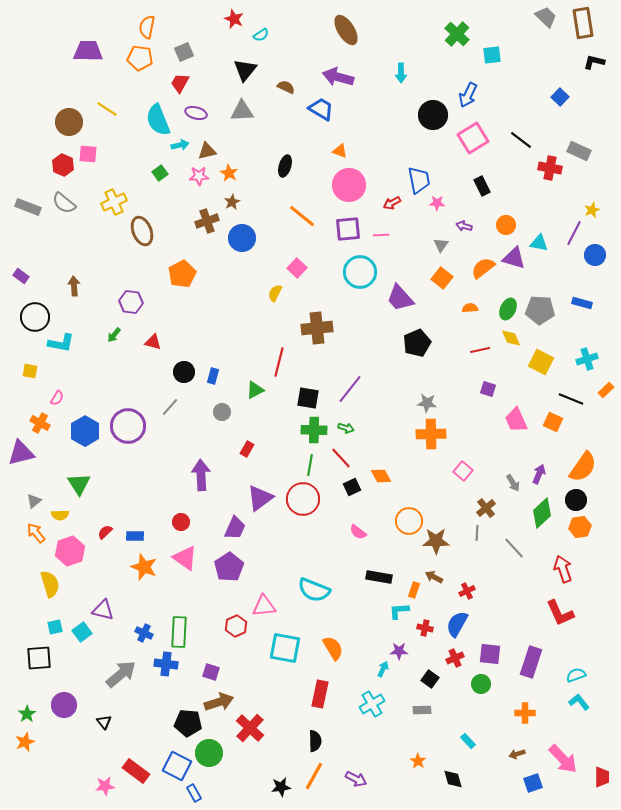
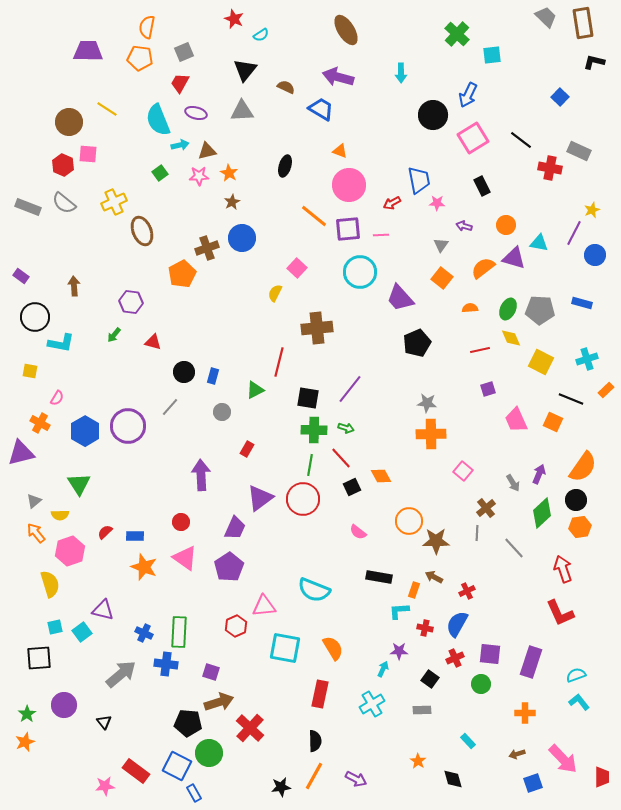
orange line at (302, 216): moved 12 px right
brown cross at (207, 221): moved 27 px down
purple square at (488, 389): rotated 35 degrees counterclockwise
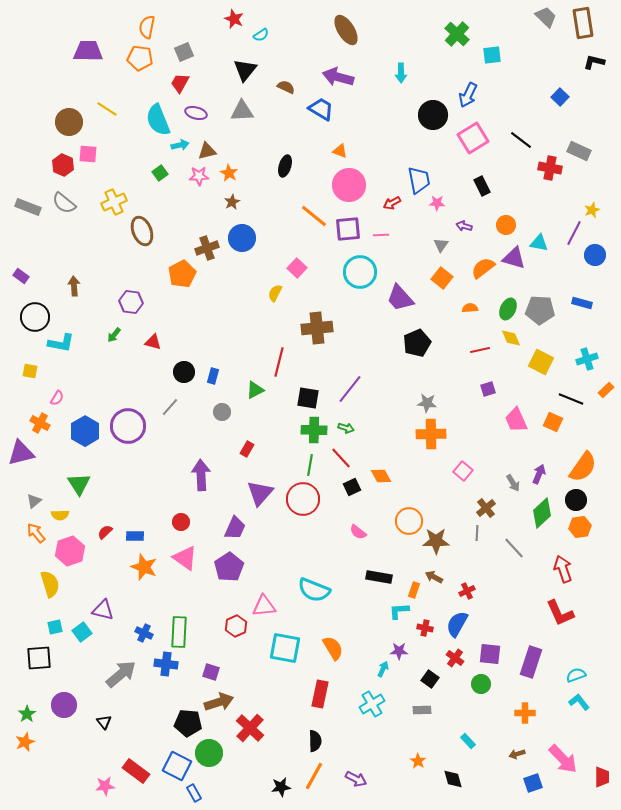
purple triangle at (260, 498): moved 5 px up; rotated 12 degrees counterclockwise
red cross at (455, 658): rotated 30 degrees counterclockwise
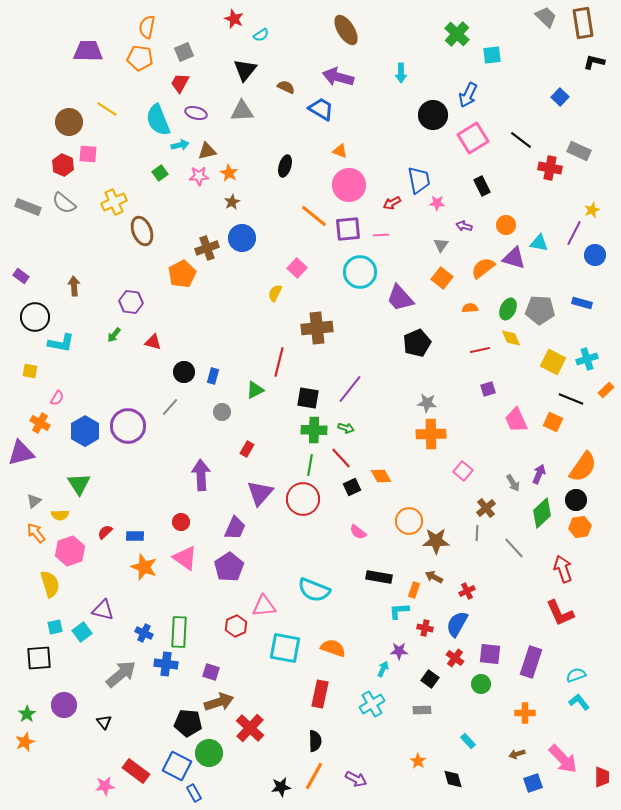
yellow square at (541, 362): moved 12 px right
orange semicircle at (333, 648): rotated 40 degrees counterclockwise
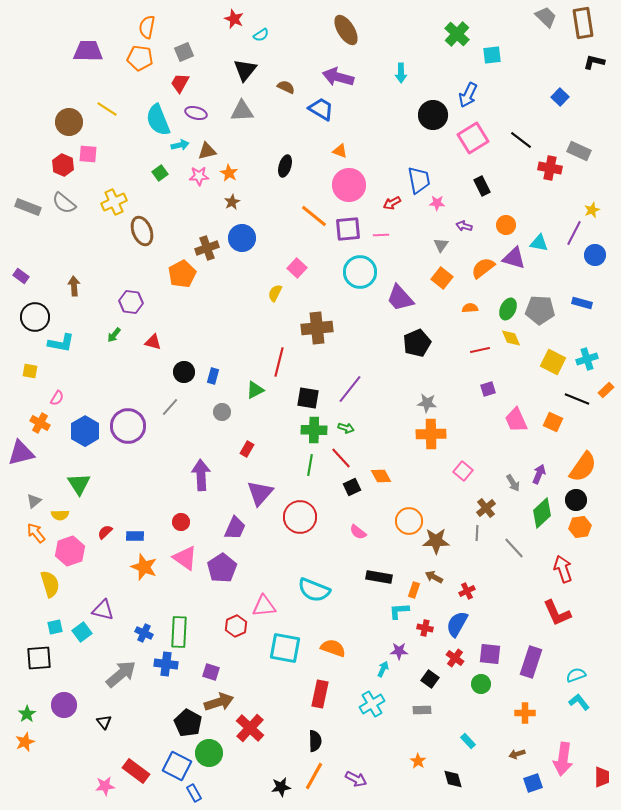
black line at (571, 399): moved 6 px right
red circle at (303, 499): moved 3 px left, 18 px down
purple pentagon at (229, 567): moved 7 px left, 1 px down
red L-shape at (560, 613): moved 3 px left
black pentagon at (188, 723): rotated 24 degrees clockwise
pink arrow at (563, 759): rotated 52 degrees clockwise
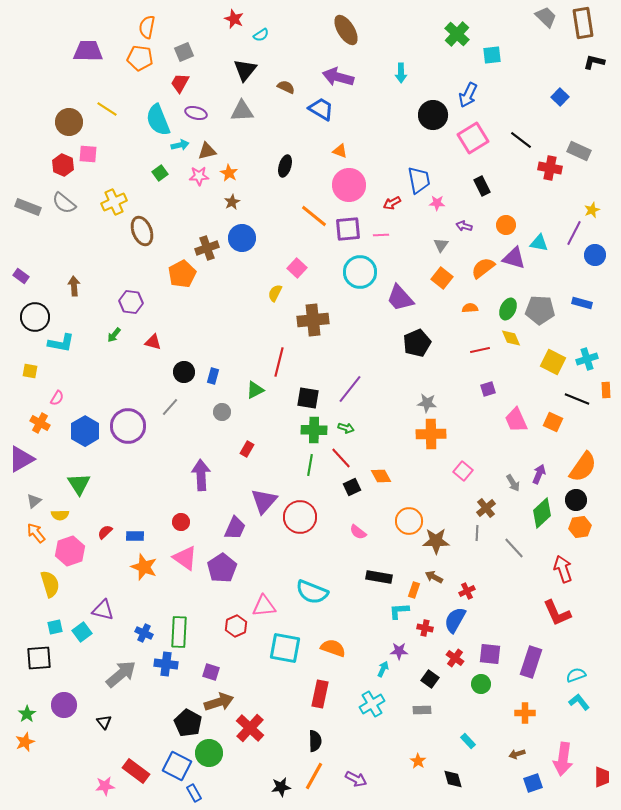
brown cross at (317, 328): moved 4 px left, 8 px up
orange rectangle at (606, 390): rotated 49 degrees counterclockwise
purple triangle at (21, 453): moved 6 px down; rotated 16 degrees counterclockwise
purple triangle at (260, 493): moved 4 px right, 8 px down
cyan semicircle at (314, 590): moved 2 px left, 2 px down
blue semicircle at (457, 624): moved 2 px left, 4 px up
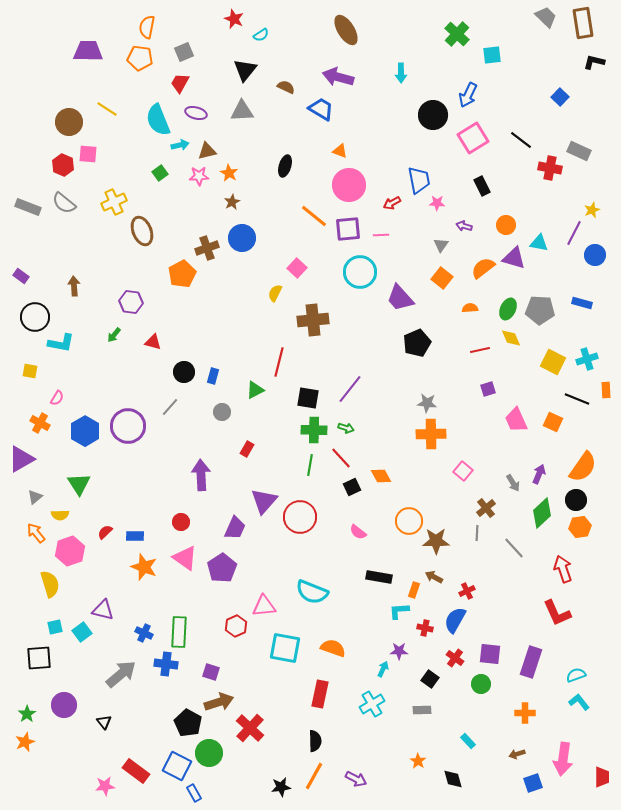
gray triangle at (34, 501): moved 1 px right, 4 px up
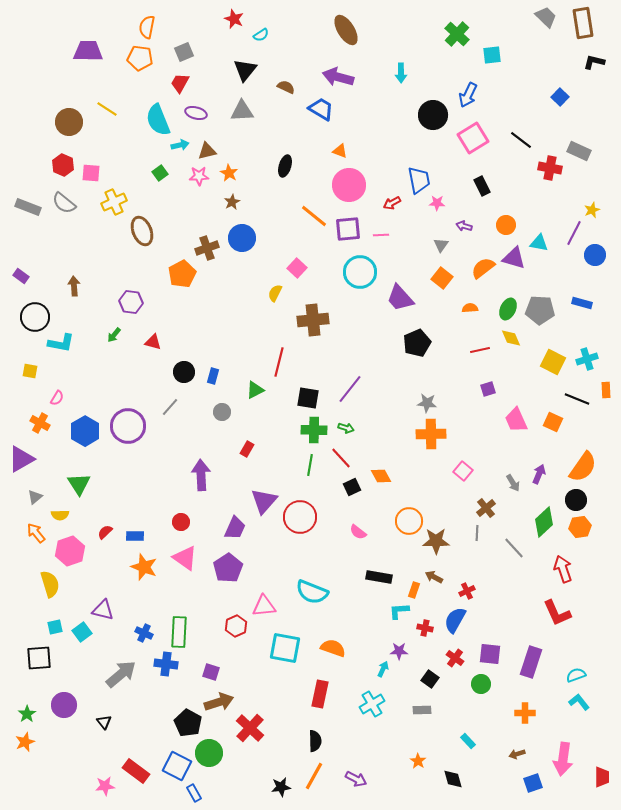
pink square at (88, 154): moved 3 px right, 19 px down
green diamond at (542, 513): moved 2 px right, 9 px down
purple pentagon at (222, 568): moved 6 px right
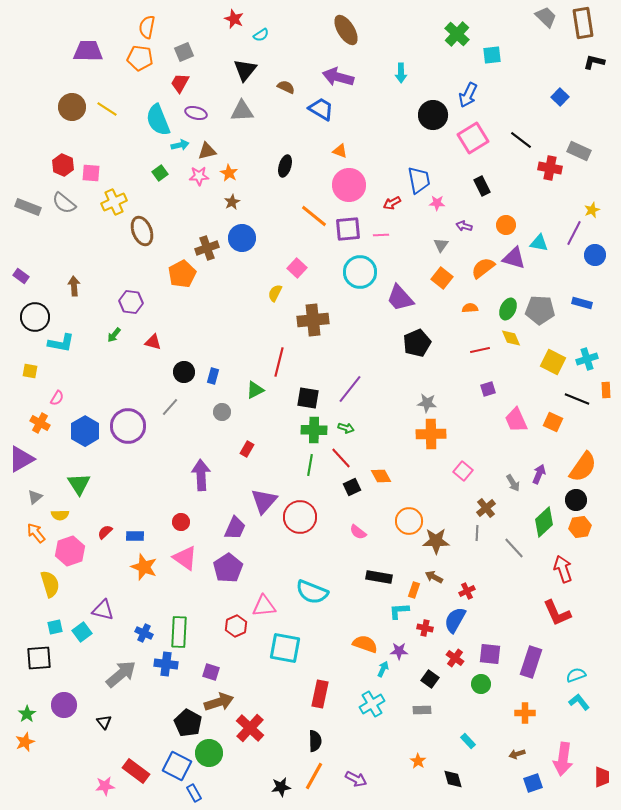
brown circle at (69, 122): moved 3 px right, 15 px up
orange semicircle at (333, 648): moved 32 px right, 4 px up
